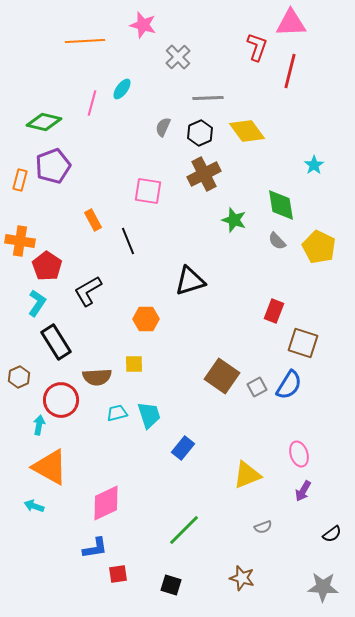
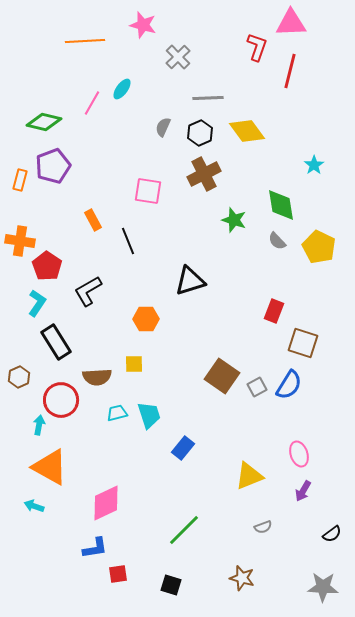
pink line at (92, 103): rotated 15 degrees clockwise
yellow triangle at (247, 475): moved 2 px right, 1 px down
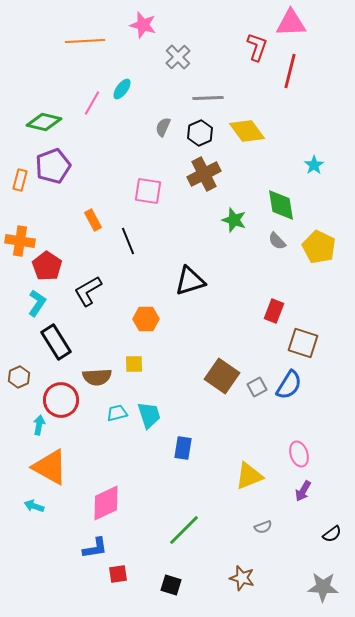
blue rectangle at (183, 448): rotated 30 degrees counterclockwise
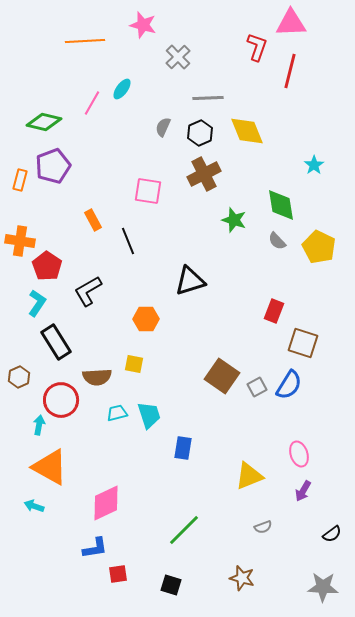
yellow diamond at (247, 131): rotated 15 degrees clockwise
yellow square at (134, 364): rotated 12 degrees clockwise
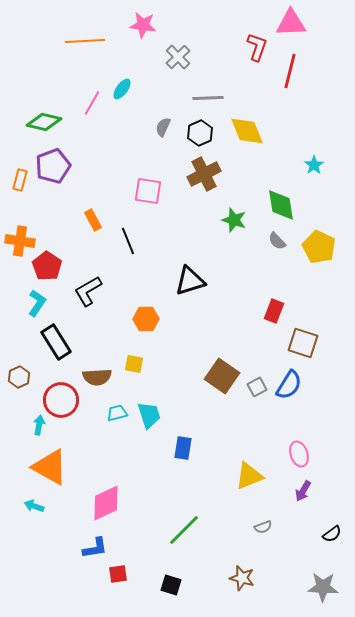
pink star at (143, 25): rotated 8 degrees counterclockwise
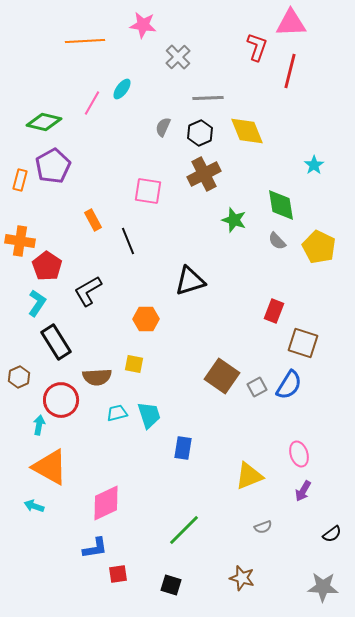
purple pentagon at (53, 166): rotated 8 degrees counterclockwise
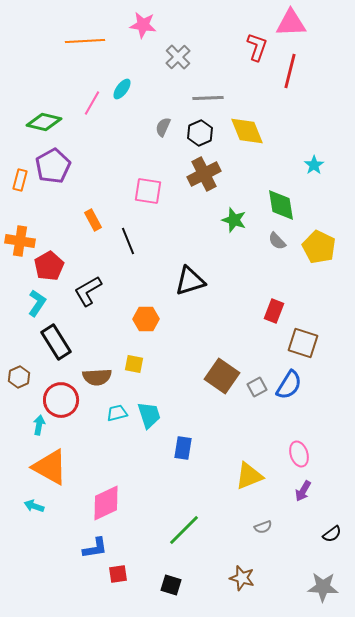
red pentagon at (47, 266): moved 2 px right; rotated 8 degrees clockwise
